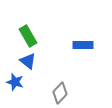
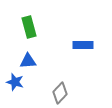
green rectangle: moved 1 px right, 9 px up; rotated 15 degrees clockwise
blue triangle: rotated 42 degrees counterclockwise
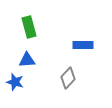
blue triangle: moved 1 px left, 1 px up
gray diamond: moved 8 px right, 15 px up
